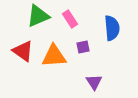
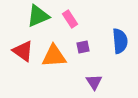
blue semicircle: moved 8 px right, 13 px down
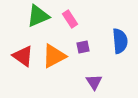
red triangle: moved 5 px down
orange triangle: rotated 24 degrees counterclockwise
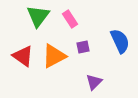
green triangle: rotated 30 degrees counterclockwise
blue semicircle: rotated 20 degrees counterclockwise
purple triangle: rotated 18 degrees clockwise
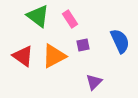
green triangle: rotated 30 degrees counterclockwise
purple square: moved 2 px up
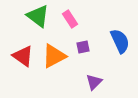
purple square: moved 2 px down
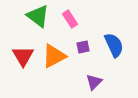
blue semicircle: moved 6 px left, 4 px down
red triangle: rotated 25 degrees clockwise
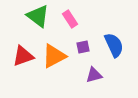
red triangle: rotated 40 degrees clockwise
purple triangle: moved 7 px up; rotated 30 degrees clockwise
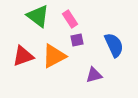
purple square: moved 6 px left, 7 px up
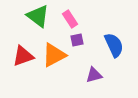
orange triangle: moved 1 px up
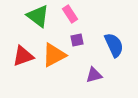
pink rectangle: moved 5 px up
